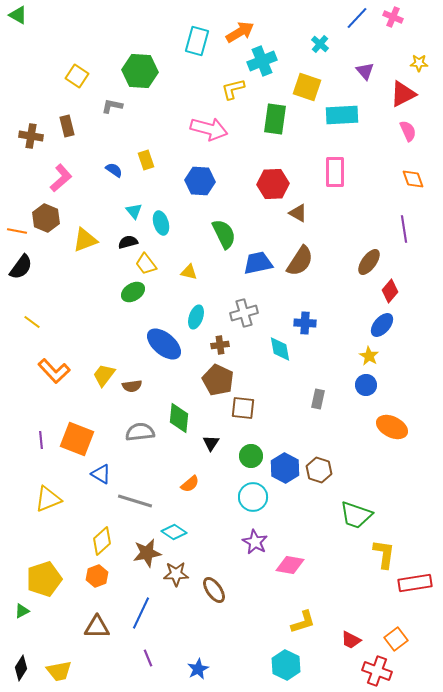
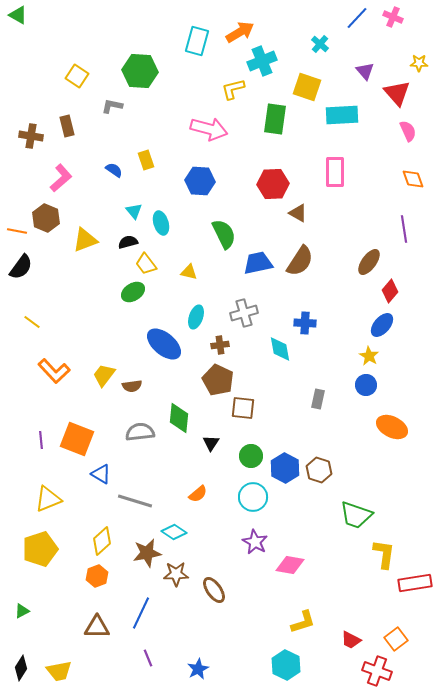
red triangle at (403, 94): moved 6 px left, 1 px up; rotated 44 degrees counterclockwise
orange semicircle at (190, 484): moved 8 px right, 10 px down
yellow pentagon at (44, 579): moved 4 px left, 30 px up
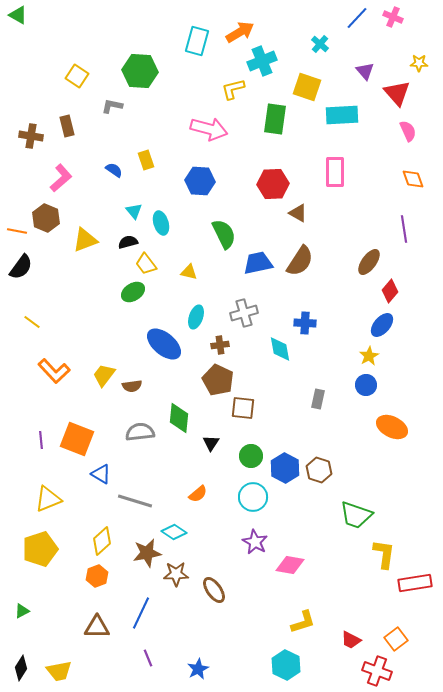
yellow star at (369, 356): rotated 12 degrees clockwise
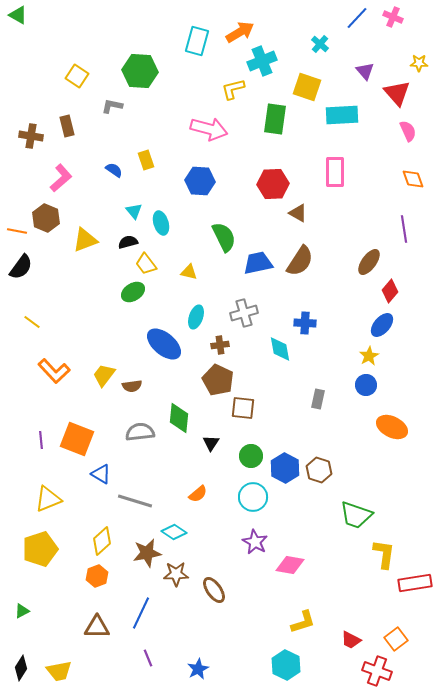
green semicircle at (224, 234): moved 3 px down
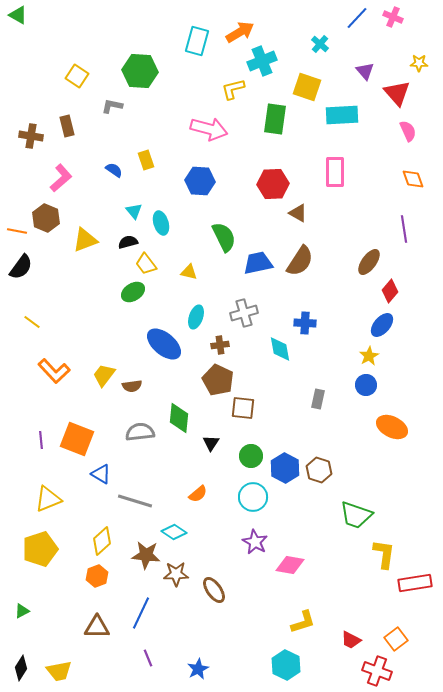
brown star at (147, 553): moved 1 px left, 2 px down; rotated 16 degrees clockwise
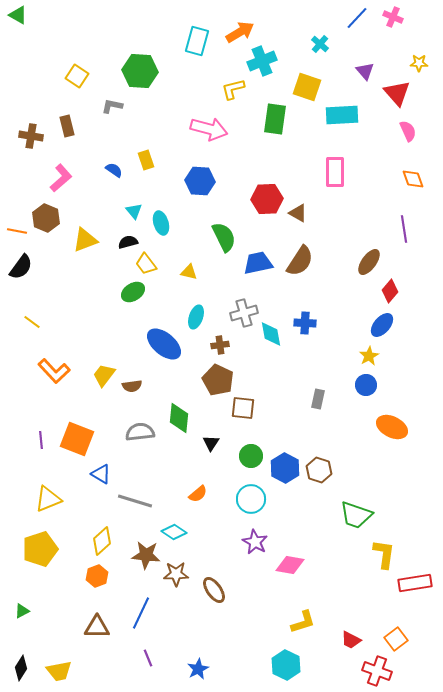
red hexagon at (273, 184): moved 6 px left, 15 px down
cyan diamond at (280, 349): moved 9 px left, 15 px up
cyan circle at (253, 497): moved 2 px left, 2 px down
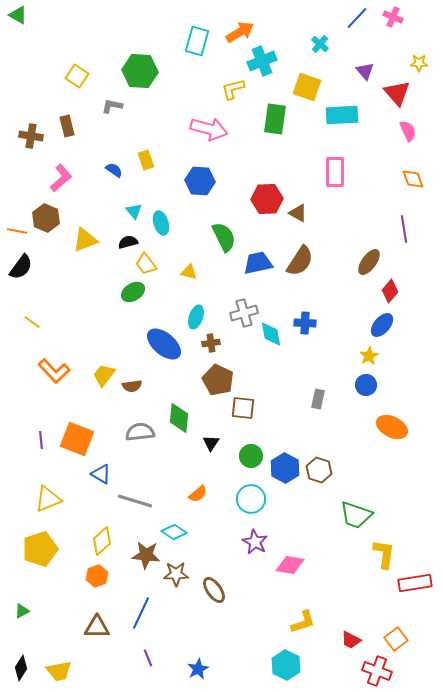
brown cross at (220, 345): moved 9 px left, 2 px up
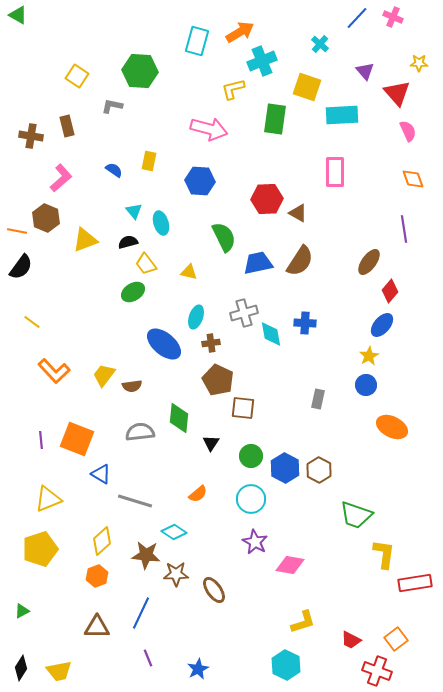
yellow rectangle at (146, 160): moved 3 px right, 1 px down; rotated 30 degrees clockwise
brown hexagon at (319, 470): rotated 10 degrees clockwise
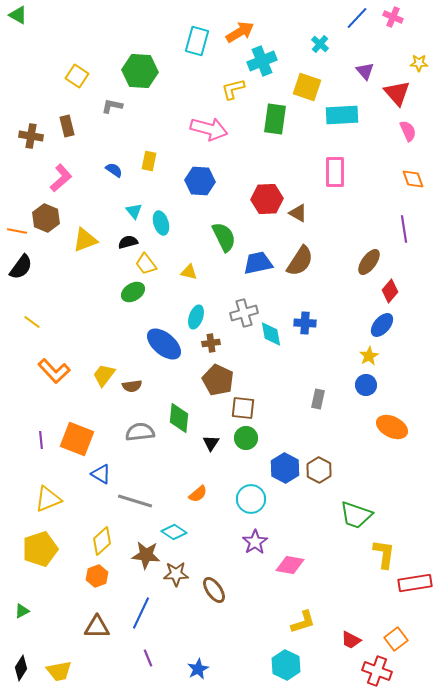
green circle at (251, 456): moved 5 px left, 18 px up
purple star at (255, 542): rotated 10 degrees clockwise
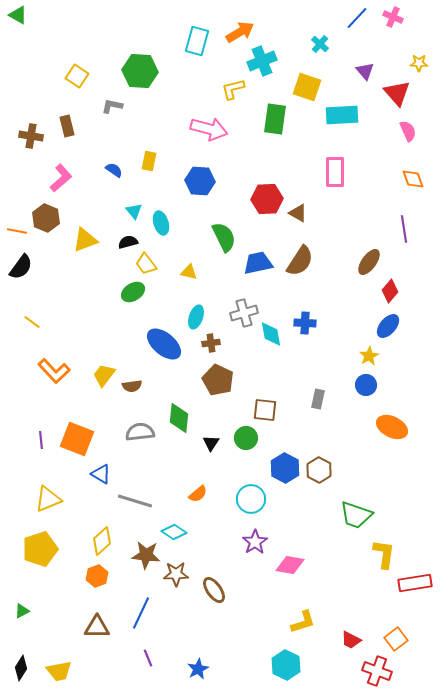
blue ellipse at (382, 325): moved 6 px right, 1 px down
brown square at (243, 408): moved 22 px right, 2 px down
